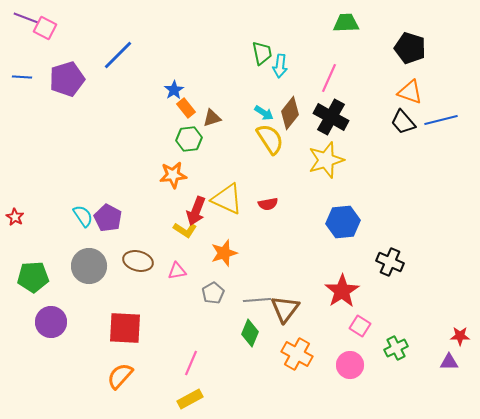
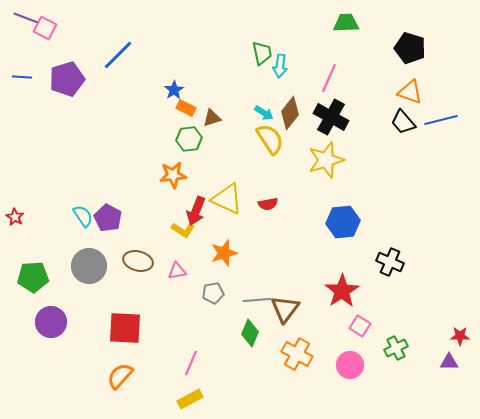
orange rectangle at (186, 108): rotated 24 degrees counterclockwise
yellow L-shape at (185, 230): moved 2 px left
gray pentagon at (213, 293): rotated 20 degrees clockwise
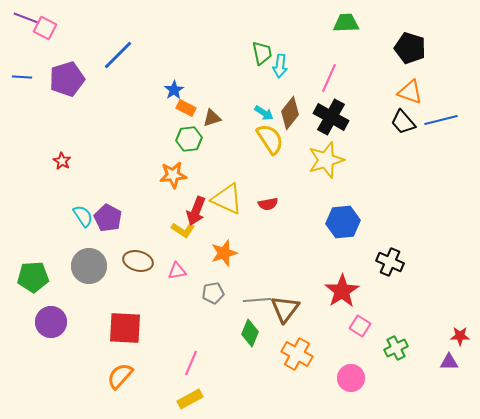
red star at (15, 217): moved 47 px right, 56 px up
pink circle at (350, 365): moved 1 px right, 13 px down
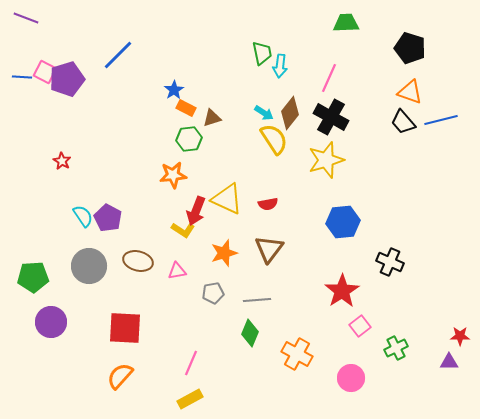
pink square at (45, 28): moved 44 px down
yellow semicircle at (270, 139): moved 4 px right
brown triangle at (285, 309): moved 16 px left, 60 px up
pink square at (360, 326): rotated 20 degrees clockwise
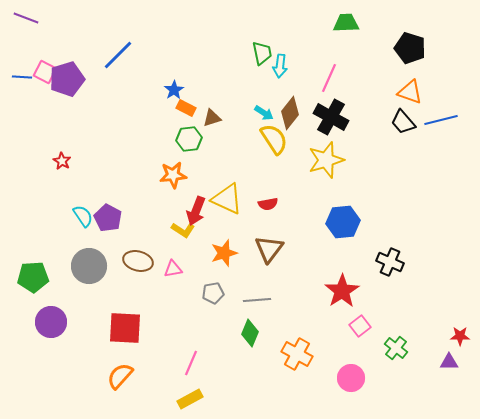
pink triangle at (177, 271): moved 4 px left, 2 px up
green cross at (396, 348): rotated 25 degrees counterclockwise
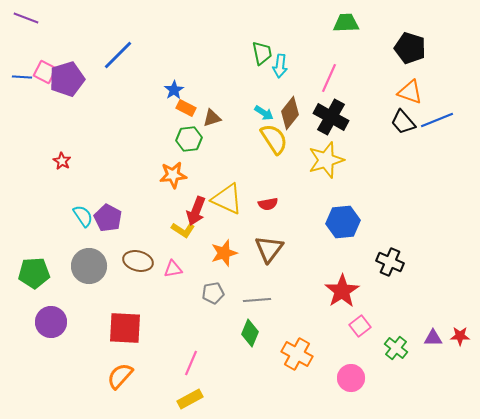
blue line at (441, 120): moved 4 px left; rotated 8 degrees counterclockwise
green pentagon at (33, 277): moved 1 px right, 4 px up
purple triangle at (449, 362): moved 16 px left, 24 px up
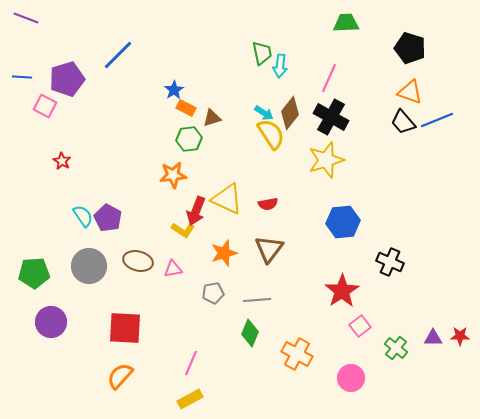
pink square at (45, 72): moved 34 px down
yellow semicircle at (274, 139): moved 3 px left, 5 px up
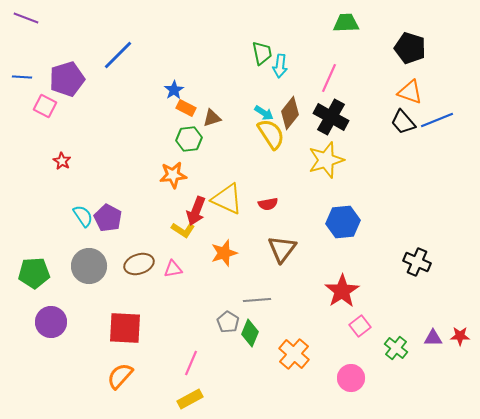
brown triangle at (269, 249): moved 13 px right
brown ellipse at (138, 261): moved 1 px right, 3 px down; rotated 32 degrees counterclockwise
black cross at (390, 262): moved 27 px right
gray pentagon at (213, 293): moved 15 px right, 29 px down; rotated 30 degrees counterclockwise
orange cross at (297, 354): moved 3 px left; rotated 12 degrees clockwise
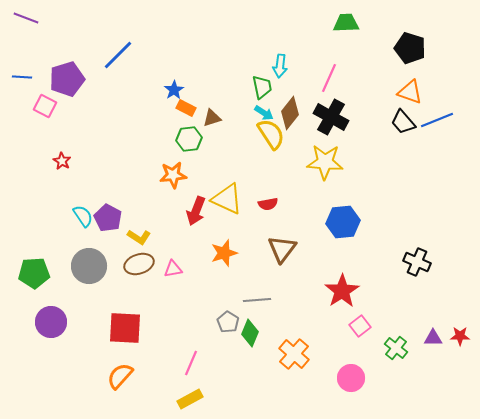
green trapezoid at (262, 53): moved 34 px down
yellow star at (326, 160): moved 1 px left, 2 px down; rotated 21 degrees clockwise
yellow L-shape at (183, 230): moved 44 px left, 7 px down
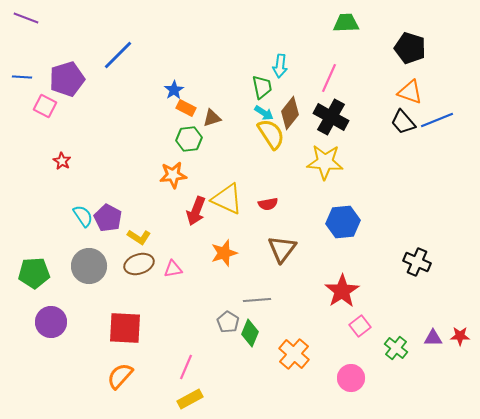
pink line at (191, 363): moved 5 px left, 4 px down
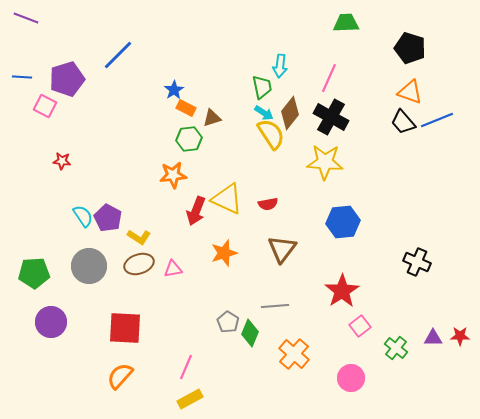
red star at (62, 161): rotated 24 degrees counterclockwise
gray line at (257, 300): moved 18 px right, 6 px down
